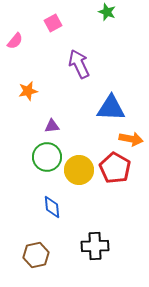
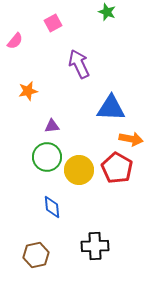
red pentagon: moved 2 px right
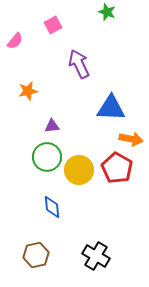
pink square: moved 2 px down
black cross: moved 1 px right, 10 px down; rotated 32 degrees clockwise
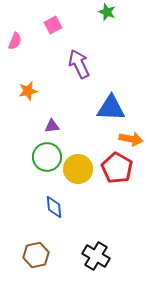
pink semicircle: rotated 18 degrees counterclockwise
yellow circle: moved 1 px left, 1 px up
blue diamond: moved 2 px right
